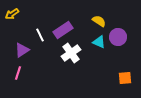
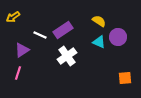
yellow arrow: moved 1 px right, 3 px down
white line: rotated 40 degrees counterclockwise
white cross: moved 4 px left, 3 px down
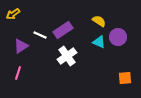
yellow arrow: moved 3 px up
purple triangle: moved 1 px left, 4 px up
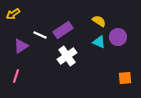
pink line: moved 2 px left, 3 px down
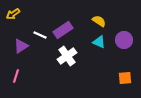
purple circle: moved 6 px right, 3 px down
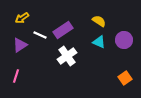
yellow arrow: moved 9 px right, 4 px down
purple triangle: moved 1 px left, 1 px up
orange square: rotated 32 degrees counterclockwise
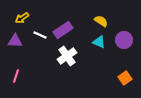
yellow semicircle: moved 2 px right
purple triangle: moved 5 px left, 4 px up; rotated 35 degrees clockwise
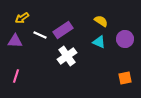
purple circle: moved 1 px right, 1 px up
orange square: rotated 24 degrees clockwise
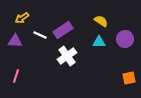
cyan triangle: rotated 24 degrees counterclockwise
orange square: moved 4 px right
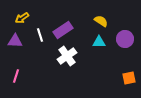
white line: rotated 48 degrees clockwise
